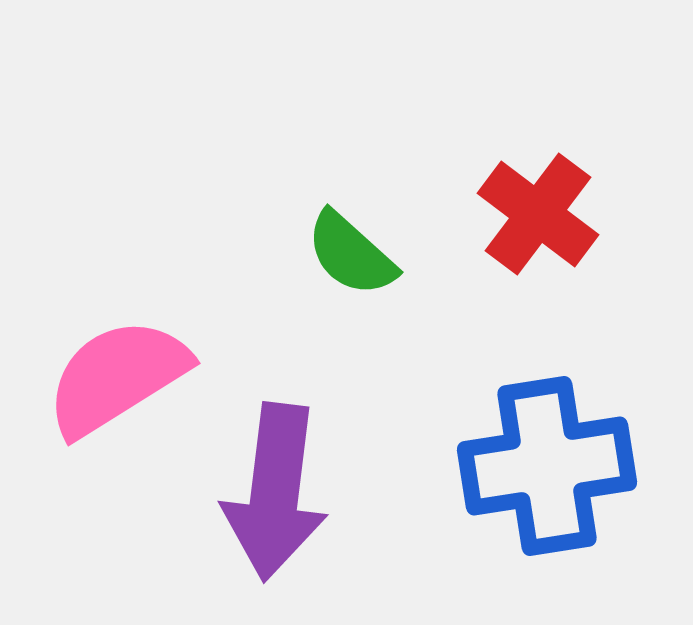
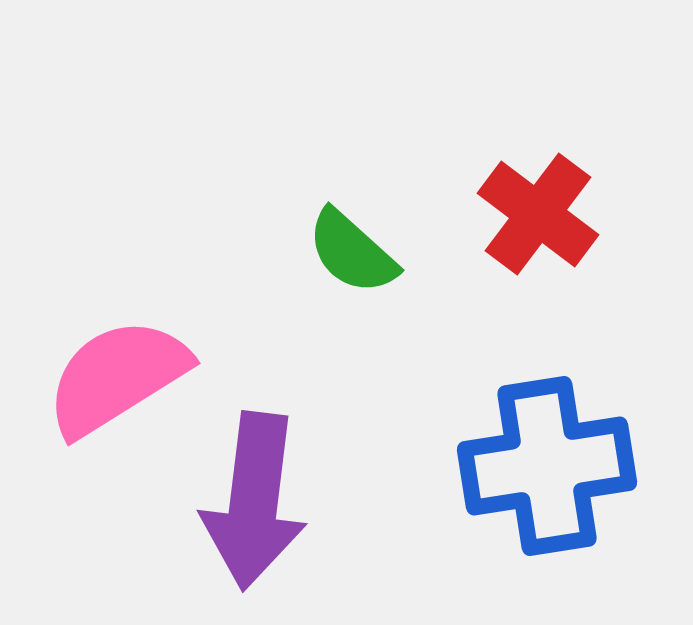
green semicircle: moved 1 px right, 2 px up
purple arrow: moved 21 px left, 9 px down
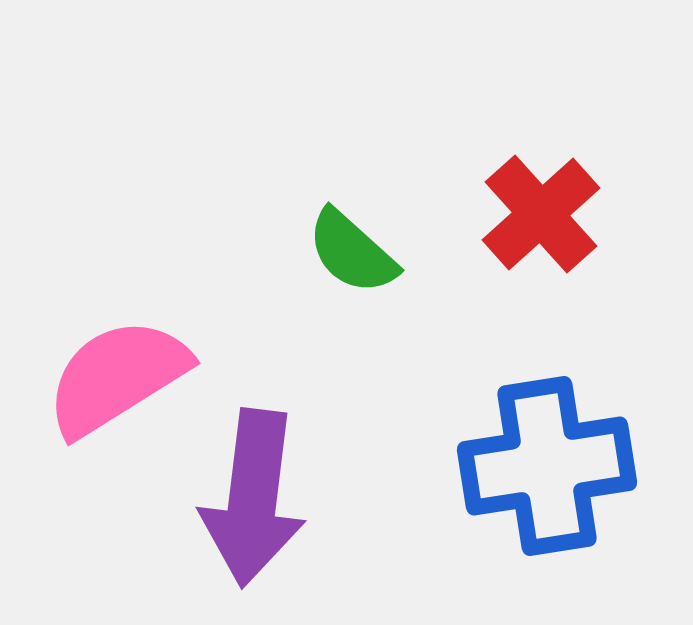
red cross: moved 3 px right; rotated 11 degrees clockwise
purple arrow: moved 1 px left, 3 px up
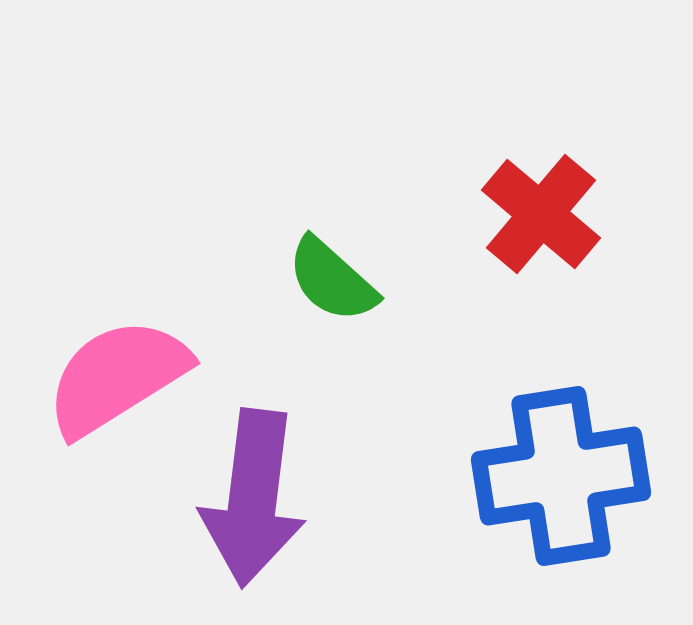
red cross: rotated 8 degrees counterclockwise
green semicircle: moved 20 px left, 28 px down
blue cross: moved 14 px right, 10 px down
